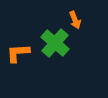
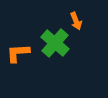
orange arrow: moved 1 px right, 1 px down
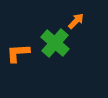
orange arrow: rotated 114 degrees counterclockwise
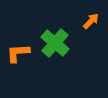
orange arrow: moved 15 px right
